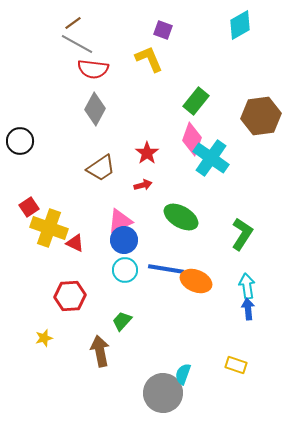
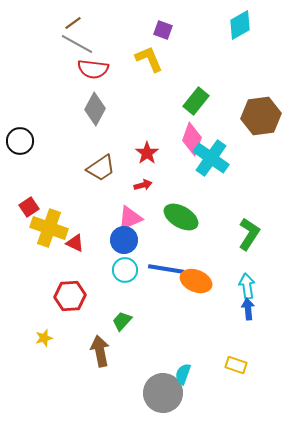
pink triangle: moved 10 px right, 3 px up
green L-shape: moved 7 px right
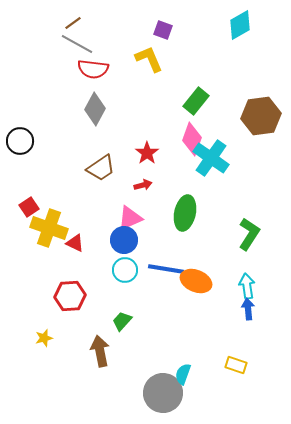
green ellipse: moved 4 px right, 4 px up; rotated 72 degrees clockwise
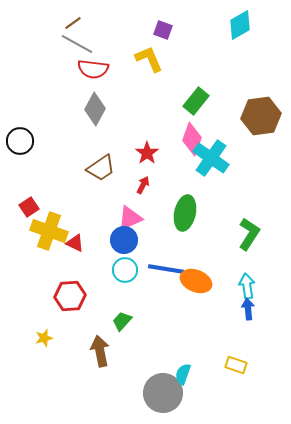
red arrow: rotated 48 degrees counterclockwise
yellow cross: moved 3 px down
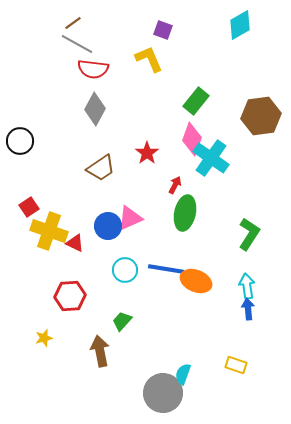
red arrow: moved 32 px right
blue circle: moved 16 px left, 14 px up
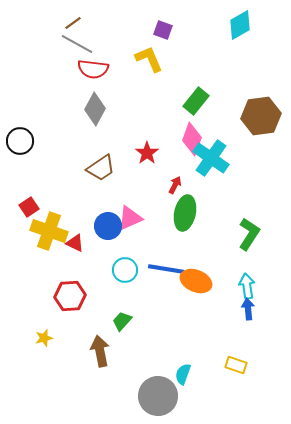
gray circle: moved 5 px left, 3 px down
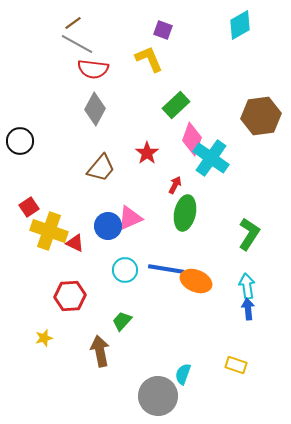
green rectangle: moved 20 px left, 4 px down; rotated 8 degrees clockwise
brown trapezoid: rotated 16 degrees counterclockwise
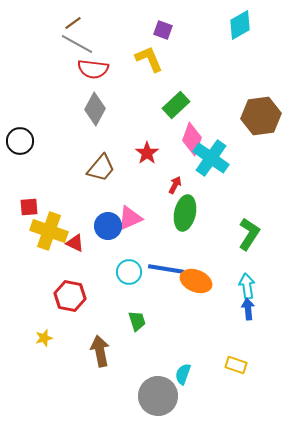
red square: rotated 30 degrees clockwise
cyan circle: moved 4 px right, 2 px down
red hexagon: rotated 16 degrees clockwise
green trapezoid: moved 15 px right; rotated 120 degrees clockwise
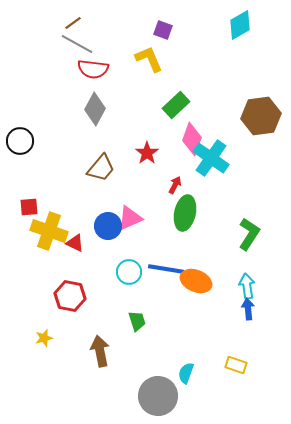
cyan semicircle: moved 3 px right, 1 px up
